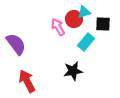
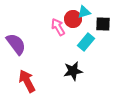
red circle: moved 1 px left
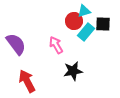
cyan triangle: moved 1 px up
red circle: moved 1 px right, 2 px down
pink arrow: moved 2 px left, 18 px down
cyan rectangle: moved 10 px up
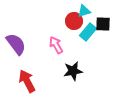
cyan rectangle: moved 2 px right
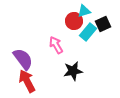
black square: rotated 28 degrees counterclockwise
purple semicircle: moved 7 px right, 15 px down
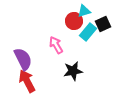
purple semicircle: rotated 10 degrees clockwise
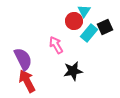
cyan triangle: rotated 40 degrees counterclockwise
black square: moved 2 px right, 3 px down
cyan rectangle: moved 1 px right, 1 px down
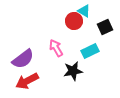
cyan triangle: rotated 32 degrees counterclockwise
cyan rectangle: moved 1 px right, 18 px down; rotated 24 degrees clockwise
pink arrow: moved 3 px down
purple semicircle: rotated 80 degrees clockwise
red arrow: rotated 90 degrees counterclockwise
